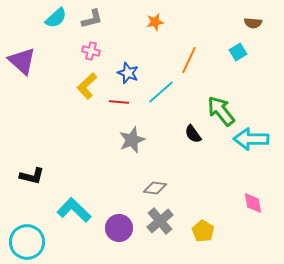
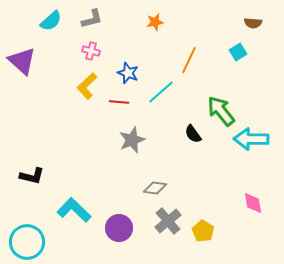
cyan semicircle: moved 5 px left, 3 px down
gray cross: moved 8 px right
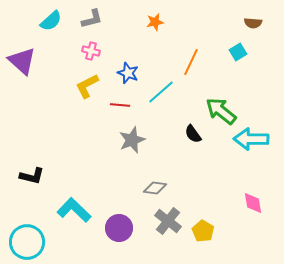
orange line: moved 2 px right, 2 px down
yellow L-shape: rotated 16 degrees clockwise
red line: moved 1 px right, 3 px down
green arrow: rotated 12 degrees counterclockwise
gray cross: rotated 12 degrees counterclockwise
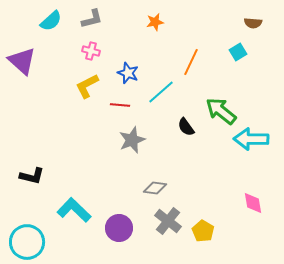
black semicircle: moved 7 px left, 7 px up
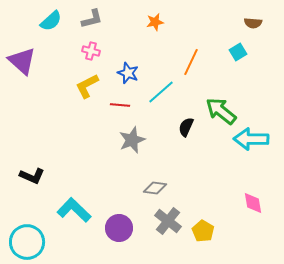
black semicircle: rotated 60 degrees clockwise
black L-shape: rotated 10 degrees clockwise
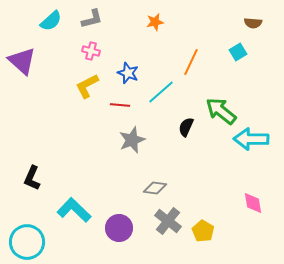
black L-shape: moved 2 px down; rotated 90 degrees clockwise
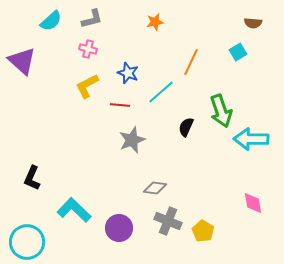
pink cross: moved 3 px left, 2 px up
green arrow: rotated 148 degrees counterclockwise
gray cross: rotated 16 degrees counterclockwise
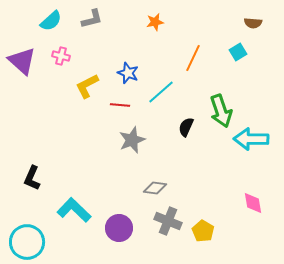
pink cross: moved 27 px left, 7 px down
orange line: moved 2 px right, 4 px up
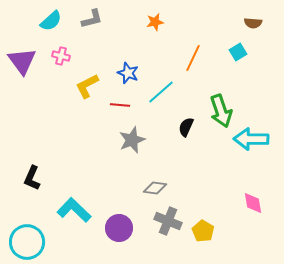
purple triangle: rotated 12 degrees clockwise
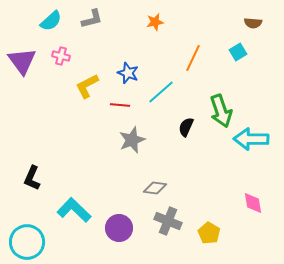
yellow pentagon: moved 6 px right, 2 px down
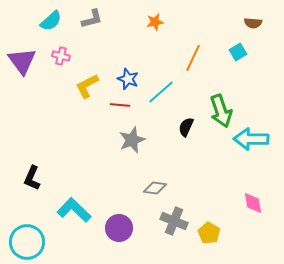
blue star: moved 6 px down
gray cross: moved 6 px right
